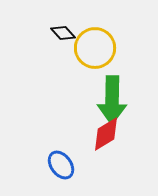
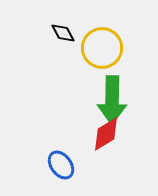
black diamond: rotated 15 degrees clockwise
yellow circle: moved 7 px right
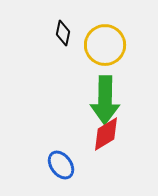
black diamond: rotated 40 degrees clockwise
yellow circle: moved 3 px right, 3 px up
green arrow: moved 7 px left
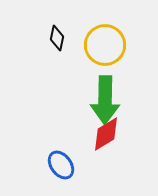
black diamond: moved 6 px left, 5 px down
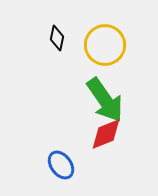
green arrow: rotated 36 degrees counterclockwise
red diamond: rotated 9 degrees clockwise
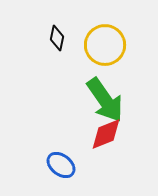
blue ellipse: rotated 16 degrees counterclockwise
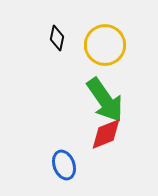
blue ellipse: moved 3 px right; rotated 32 degrees clockwise
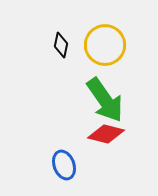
black diamond: moved 4 px right, 7 px down
red diamond: rotated 36 degrees clockwise
